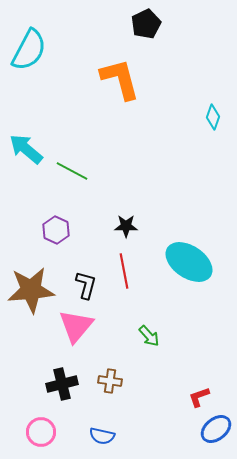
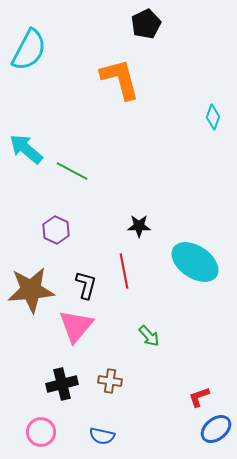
black star: moved 13 px right
cyan ellipse: moved 6 px right
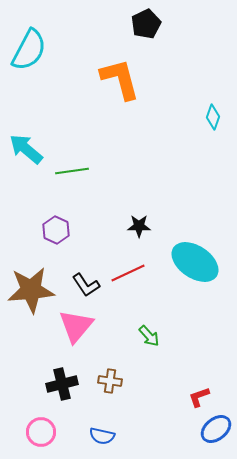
green line: rotated 36 degrees counterclockwise
red line: moved 4 px right, 2 px down; rotated 76 degrees clockwise
black L-shape: rotated 132 degrees clockwise
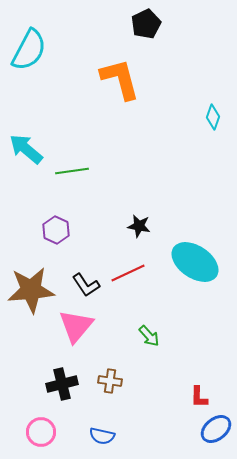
black star: rotated 10 degrees clockwise
red L-shape: rotated 70 degrees counterclockwise
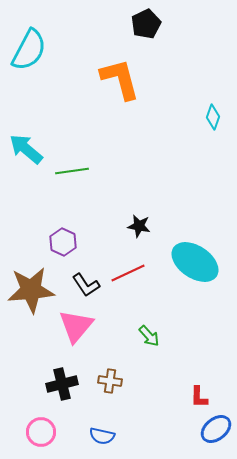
purple hexagon: moved 7 px right, 12 px down
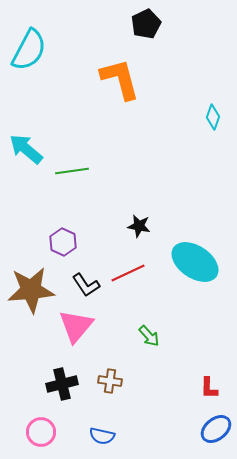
red L-shape: moved 10 px right, 9 px up
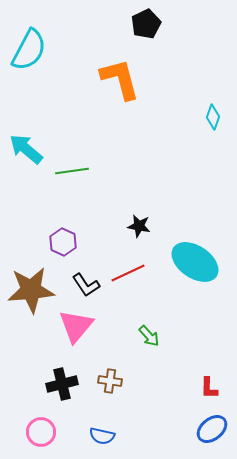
blue ellipse: moved 4 px left
